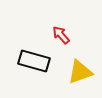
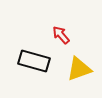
yellow triangle: moved 1 px left, 3 px up
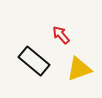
black rectangle: rotated 24 degrees clockwise
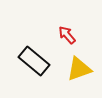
red arrow: moved 6 px right
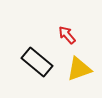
black rectangle: moved 3 px right, 1 px down
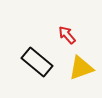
yellow triangle: moved 2 px right, 1 px up
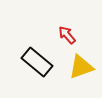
yellow triangle: moved 1 px up
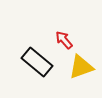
red arrow: moved 3 px left, 5 px down
